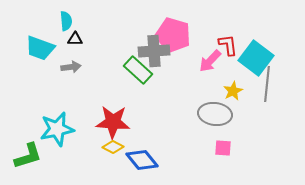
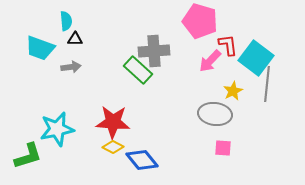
pink pentagon: moved 27 px right, 14 px up
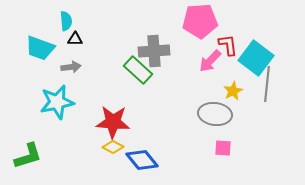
pink pentagon: rotated 20 degrees counterclockwise
cyan star: moved 27 px up
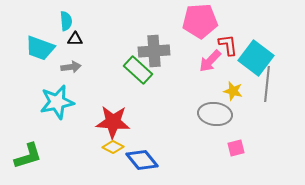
yellow star: rotated 30 degrees counterclockwise
pink square: moved 13 px right; rotated 18 degrees counterclockwise
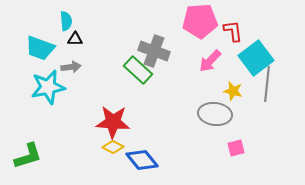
red L-shape: moved 5 px right, 14 px up
gray cross: rotated 24 degrees clockwise
cyan square: rotated 16 degrees clockwise
cyan star: moved 9 px left, 15 px up
